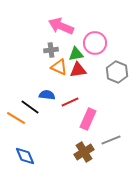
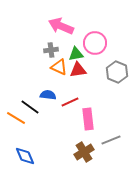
blue semicircle: moved 1 px right
pink rectangle: rotated 30 degrees counterclockwise
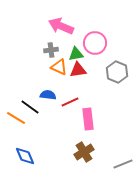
gray line: moved 12 px right, 24 px down
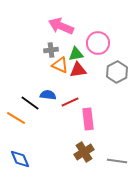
pink circle: moved 3 px right
orange triangle: moved 1 px right, 2 px up
gray hexagon: rotated 10 degrees clockwise
black line: moved 4 px up
blue diamond: moved 5 px left, 3 px down
gray line: moved 6 px left, 3 px up; rotated 30 degrees clockwise
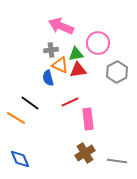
blue semicircle: moved 17 px up; rotated 112 degrees counterclockwise
brown cross: moved 1 px right, 1 px down
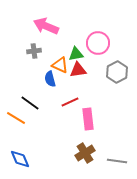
pink arrow: moved 15 px left
gray cross: moved 17 px left, 1 px down
blue semicircle: moved 2 px right, 1 px down
